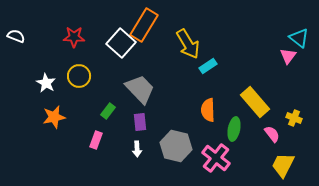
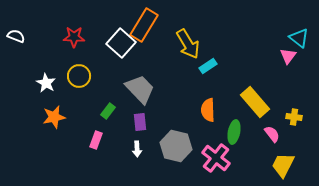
yellow cross: moved 1 px up; rotated 14 degrees counterclockwise
green ellipse: moved 3 px down
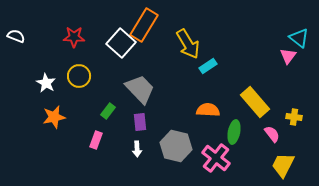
orange semicircle: rotated 95 degrees clockwise
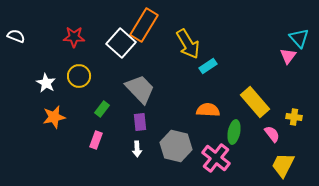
cyan triangle: rotated 10 degrees clockwise
green rectangle: moved 6 px left, 2 px up
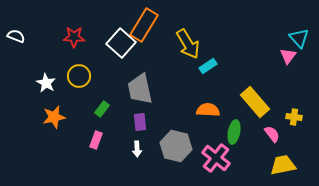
gray trapezoid: rotated 148 degrees counterclockwise
yellow trapezoid: rotated 52 degrees clockwise
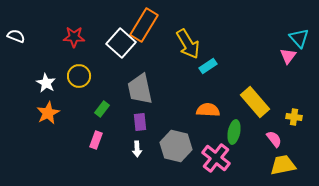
orange star: moved 6 px left, 4 px up; rotated 15 degrees counterclockwise
pink semicircle: moved 2 px right, 5 px down
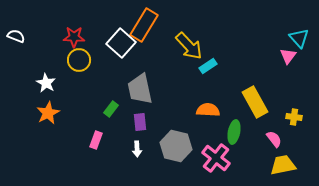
yellow arrow: moved 1 px right, 2 px down; rotated 12 degrees counterclockwise
yellow circle: moved 16 px up
yellow rectangle: rotated 12 degrees clockwise
green rectangle: moved 9 px right
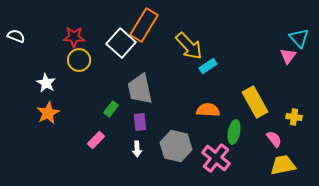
pink rectangle: rotated 24 degrees clockwise
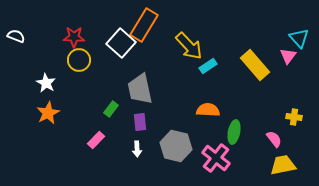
yellow rectangle: moved 37 px up; rotated 12 degrees counterclockwise
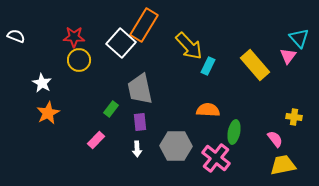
cyan rectangle: rotated 30 degrees counterclockwise
white star: moved 4 px left
pink semicircle: moved 1 px right
gray hexagon: rotated 12 degrees counterclockwise
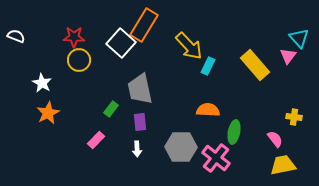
gray hexagon: moved 5 px right, 1 px down
